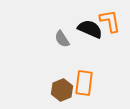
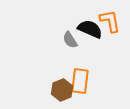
gray semicircle: moved 8 px right, 1 px down
orange rectangle: moved 4 px left, 2 px up
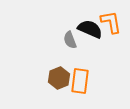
orange L-shape: moved 1 px right, 1 px down
gray semicircle: rotated 12 degrees clockwise
brown hexagon: moved 3 px left, 12 px up
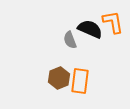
orange L-shape: moved 2 px right
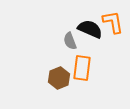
gray semicircle: moved 1 px down
orange rectangle: moved 2 px right, 13 px up
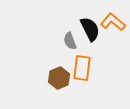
orange L-shape: rotated 40 degrees counterclockwise
black semicircle: rotated 40 degrees clockwise
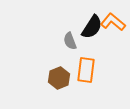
black semicircle: moved 2 px right, 2 px up; rotated 60 degrees clockwise
orange rectangle: moved 4 px right, 2 px down
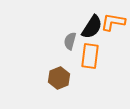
orange L-shape: rotated 30 degrees counterclockwise
gray semicircle: rotated 36 degrees clockwise
orange rectangle: moved 4 px right, 14 px up
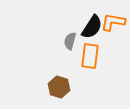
brown hexagon: moved 9 px down; rotated 20 degrees counterclockwise
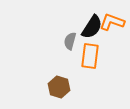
orange L-shape: moved 1 px left; rotated 10 degrees clockwise
